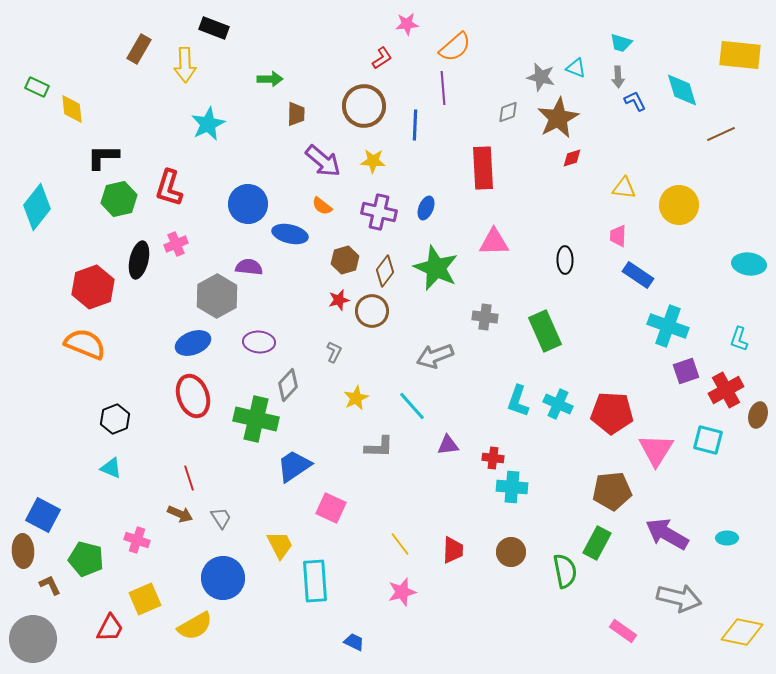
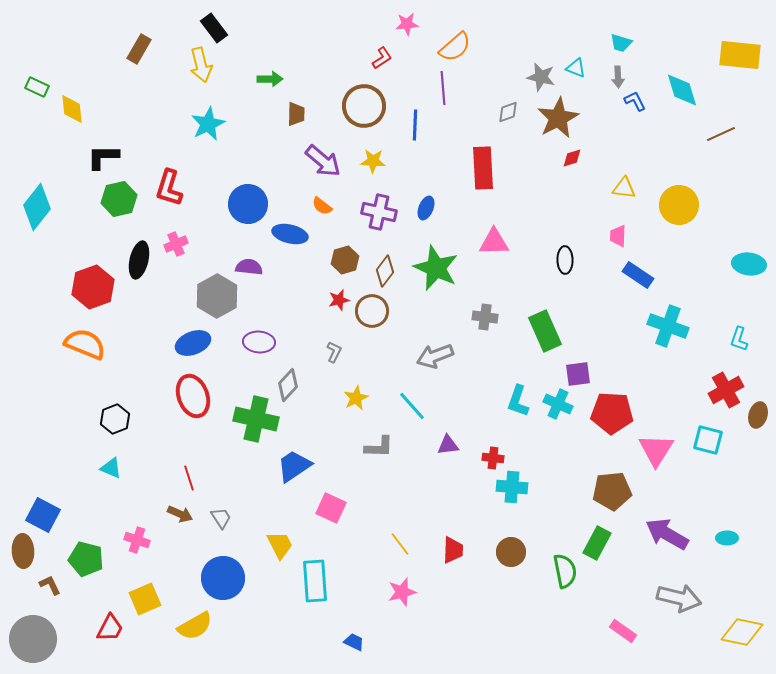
black rectangle at (214, 28): rotated 32 degrees clockwise
yellow arrow at (185, 65): moved 16 px right; rotated 12 degrees counterclockwise
purple square at (686, 371): moved 108 px left, 3 px down; rotated 12 degrees clockwise
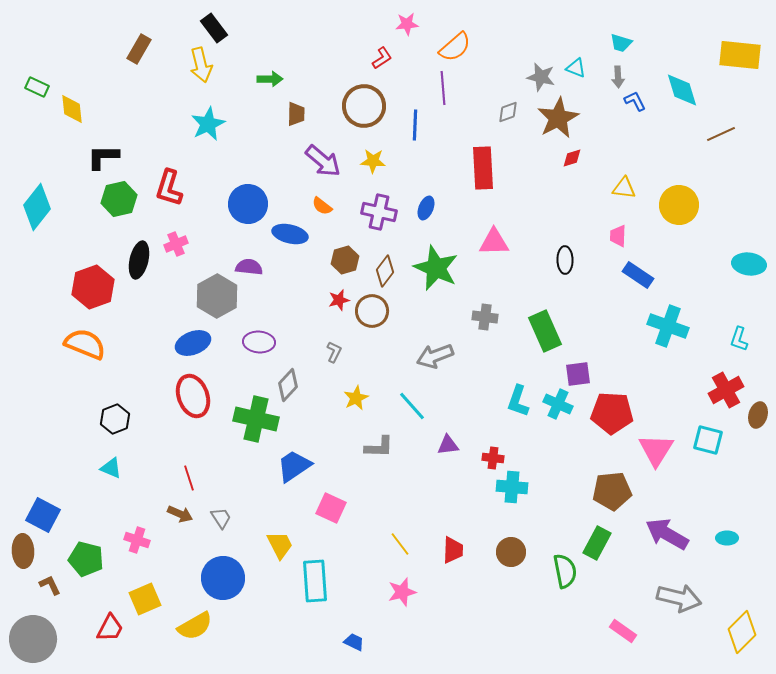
yellow diamond at (742, 632): rotated 57 degrees counterclockwise
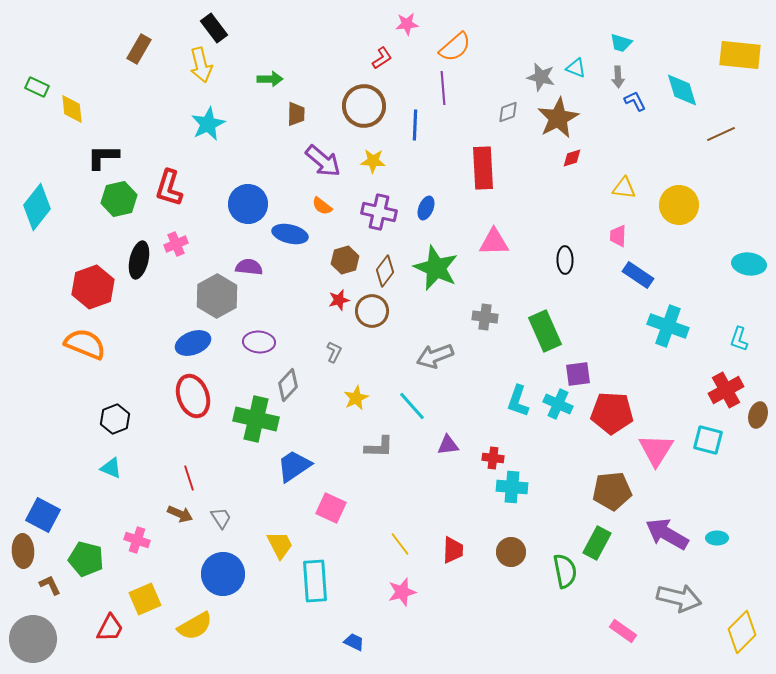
cyan ellipse at (727, 538): moved 10 px left
blue circle at (223, 578): moved 4 px up
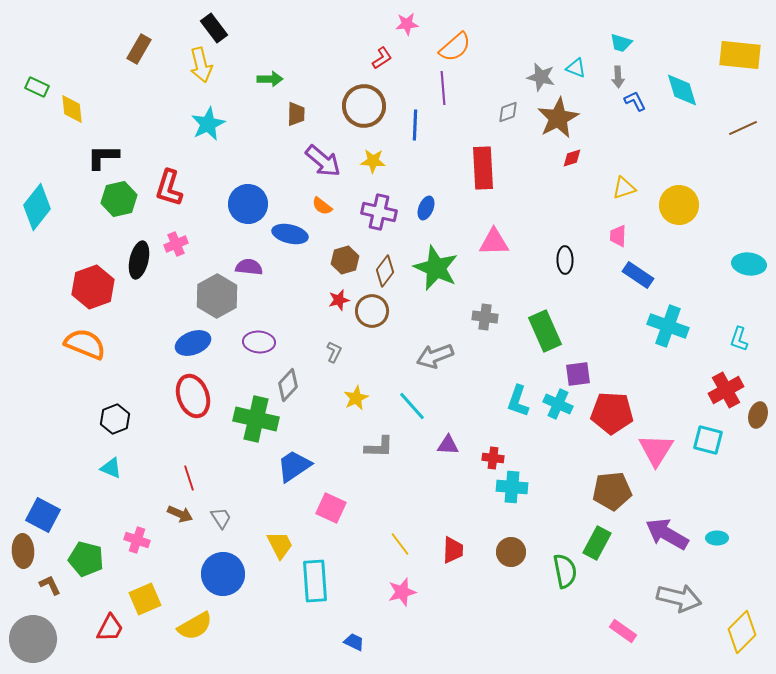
brown line at (721, 134): moved 22 px right, 6 px up
yellow triangle at (624, 188): rotated 25 degrees counterclockwise
purple triangle at (448, 445): rotated 10 degrees clockwise
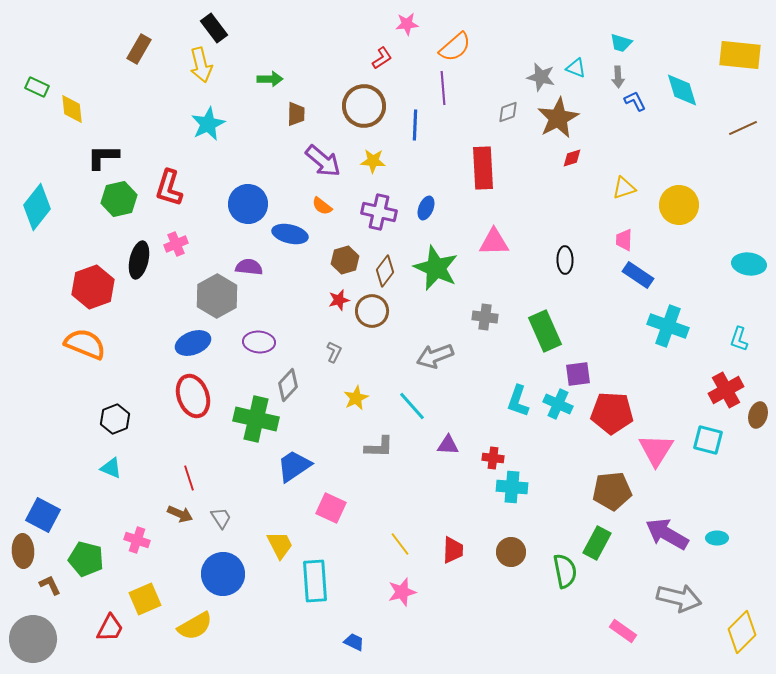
pink trapezoid at (618, 236): moved 6 px right, 4 px down
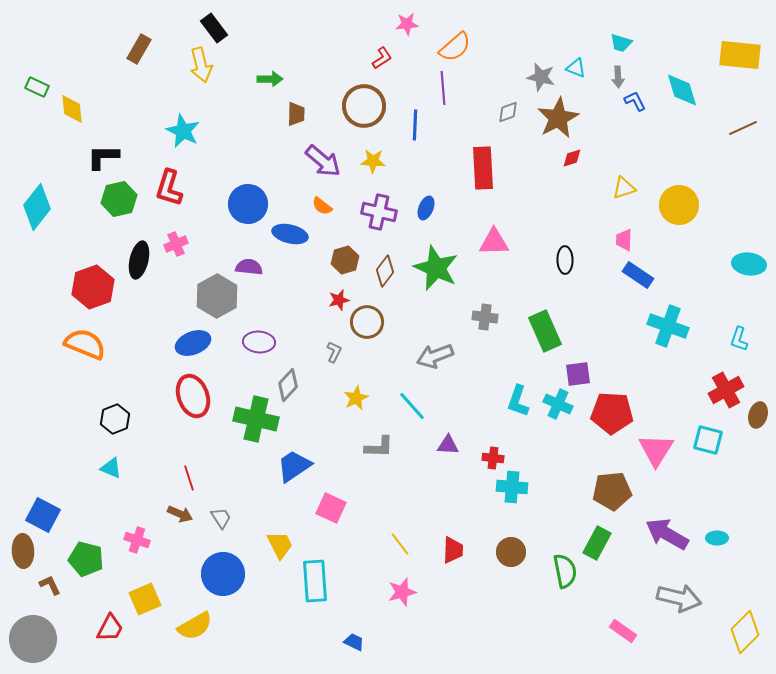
cyan star at (208, 124): moved 25 px left, 7 px down; rotated 20 degrees counterclockwise
brown circle at (372, 311): moved 5 px left, 11 px down
yellow diamond at (742, 632): moved 3 px right
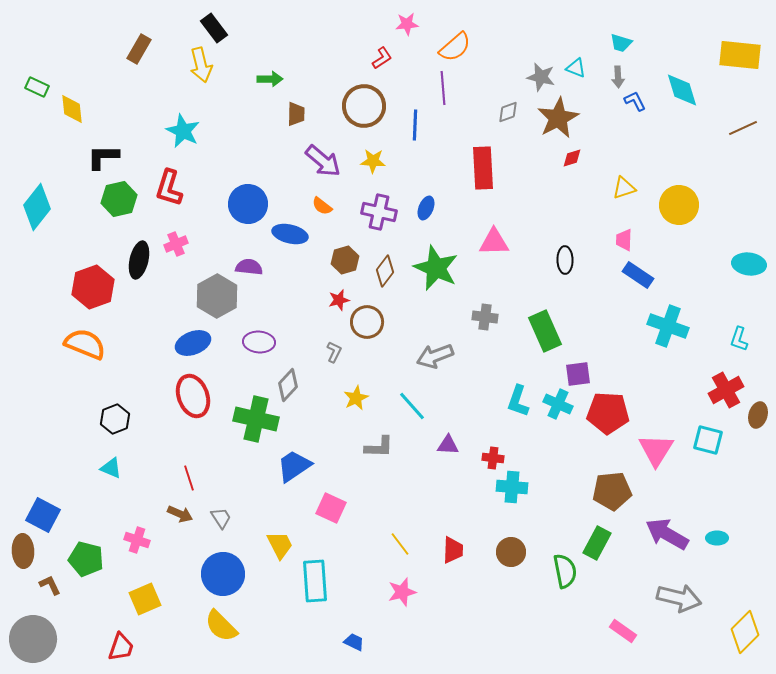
red pentagon at (612, 413): moved 4 px left
yellow semicircle at (195, 626): moved 26 px right; rotated 75 degrees clockwise
red trapezoid at (110, 628): moved 11 px right, 19 px down; rotated 8 degrees counterclockwise
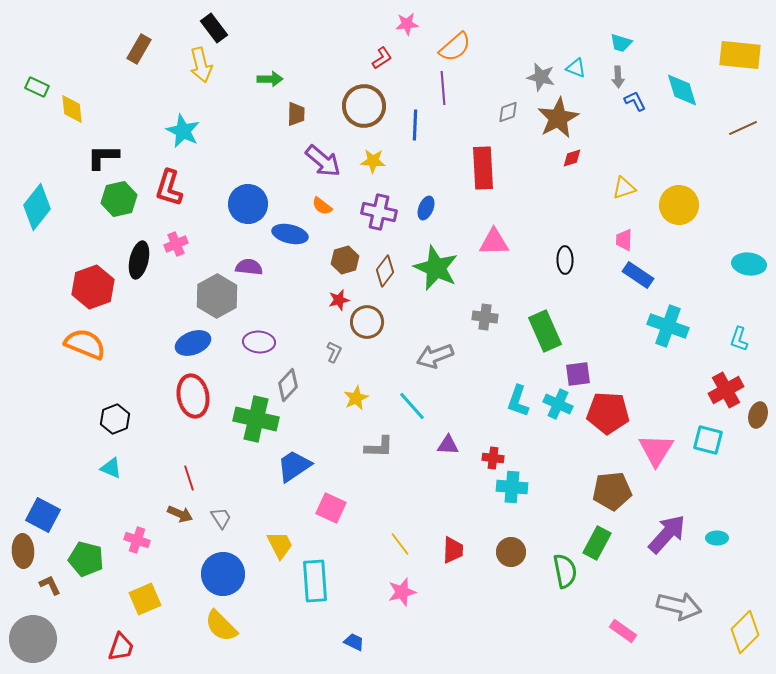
red ellipse at (193, 396): rotated 9 degrees clockwise
purple arrow at (667, 534): rotated 102 degrees clockwise
gray arrow at (679, 598): moved 8 px down
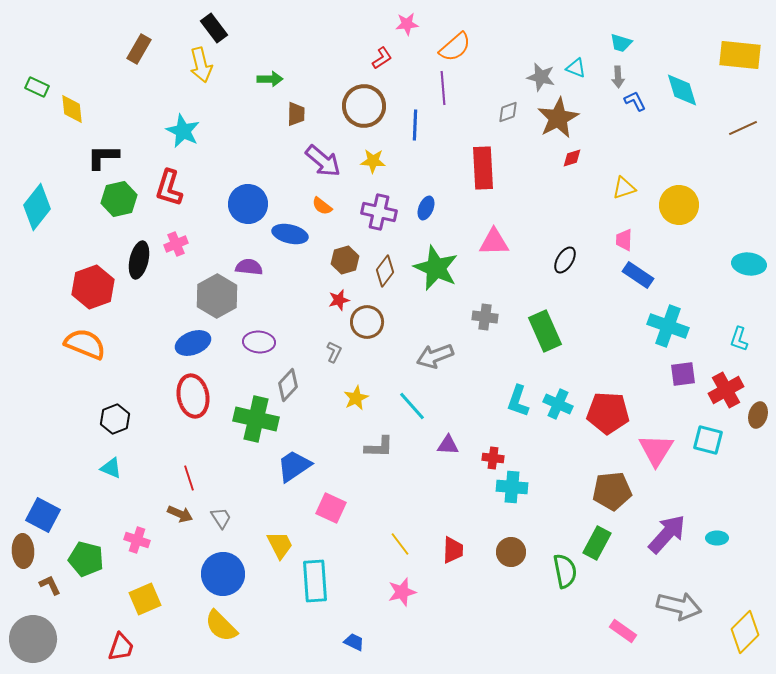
black ellipse at (565, 260): rotated 32 degrees clockwise
purple square at (578, 374): moved 105 px right
